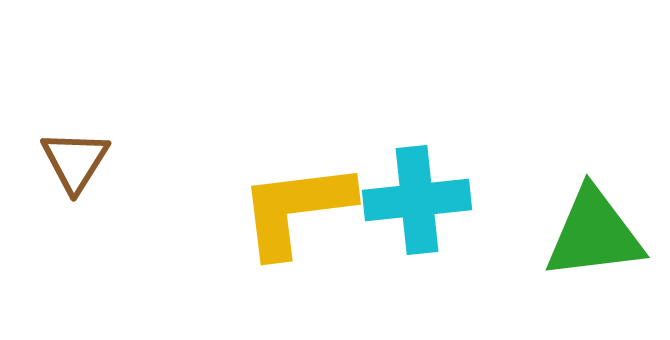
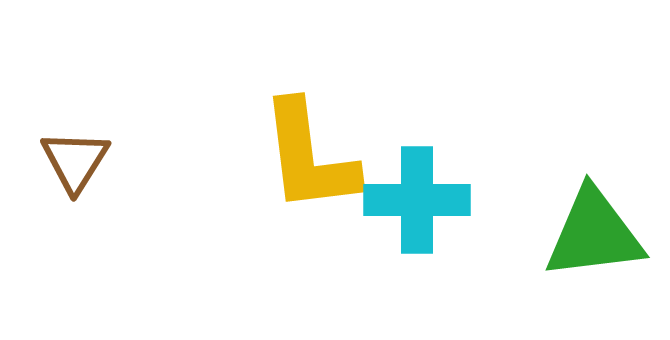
cyan cross: rotated 6 degrees clockwise
yellow L-shape: moved 13 px right, 52 px up; rotated 90 degrees counterclockwise
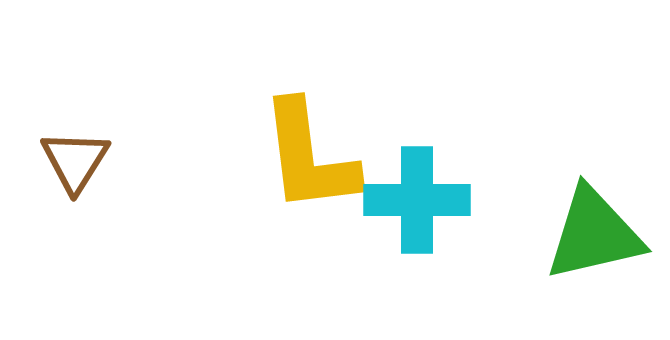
green triangle: rotated 6 degrees counterclockwise
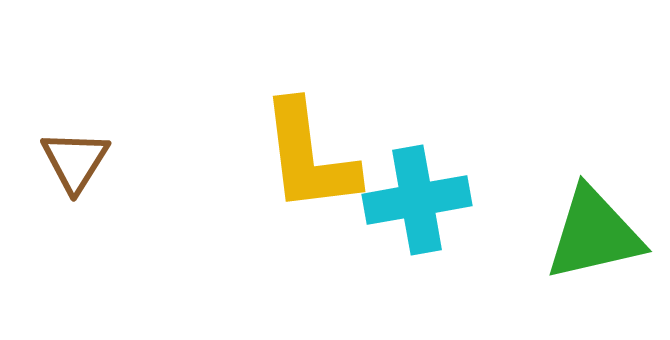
cyan cross: rotated 10 degrees counterclockwise
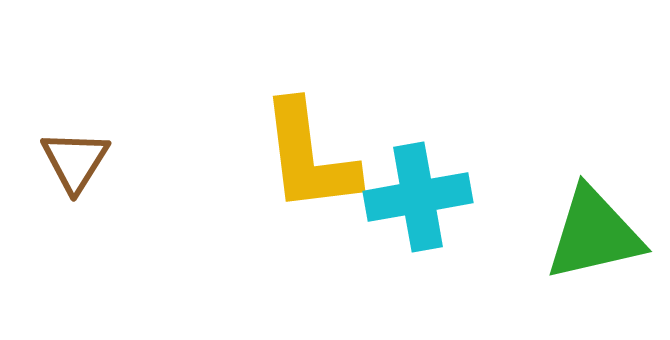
cyan cross: moved 1 px right, 3 px up
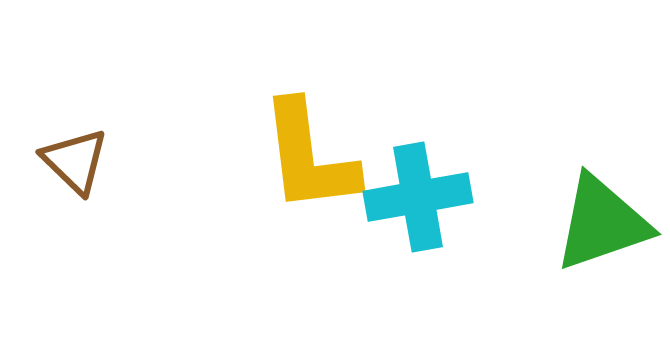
brown triangle: rotated 18 degrees counterclockwise
green triangle: moved 8 px right, 11 px up; rotated 6 degrees counterclockwise
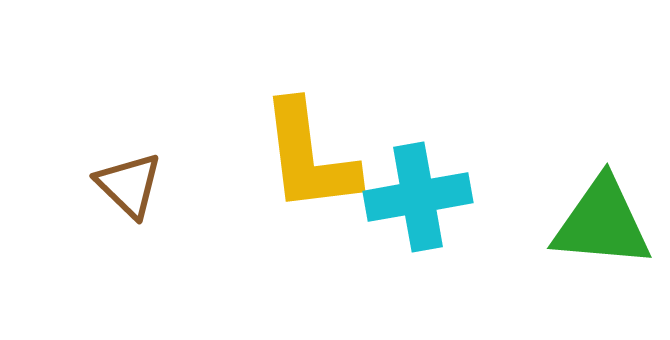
brown triangle: moved 54 px right, 24 px down
green triangle: rotated 24 degrees clockwise
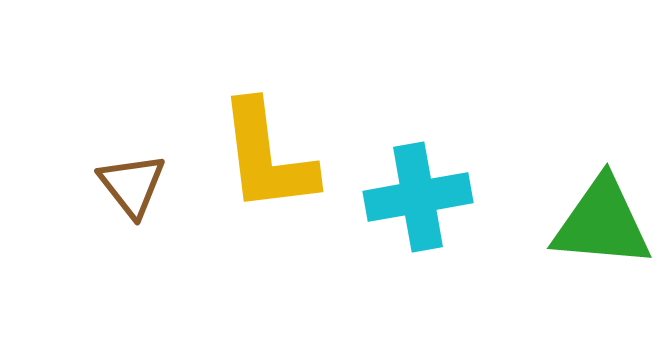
yellow L-shape: moved 42 px left
brown triangle: moved 3 px right; rotated 8 degrees clockwise
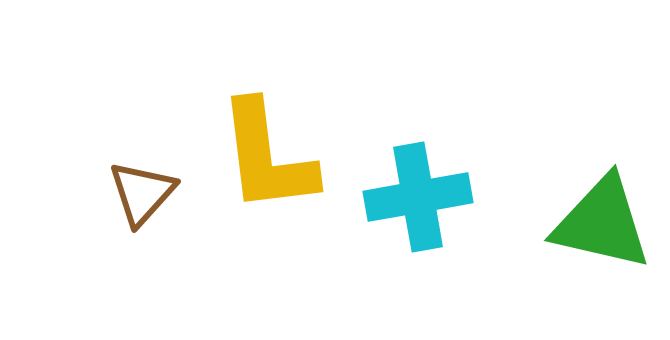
brown triangle: moved 10 px right, 8 px down; rotated 20 degrees clockwise
green triangle: rotated 8 degrees clockwise
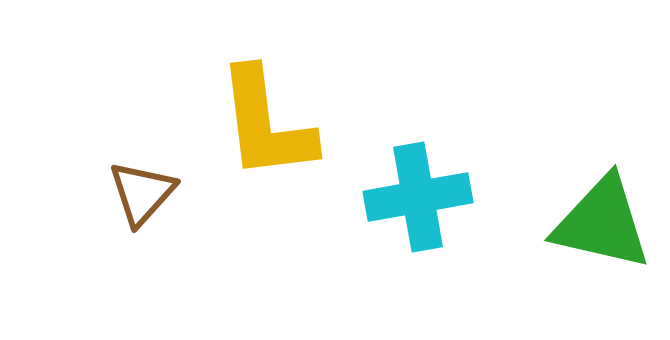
yellow L-shape: moved 1 px left, 33 px up
